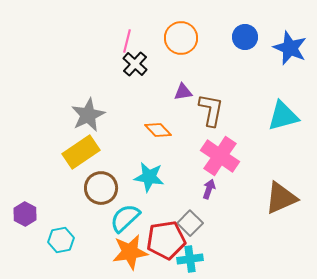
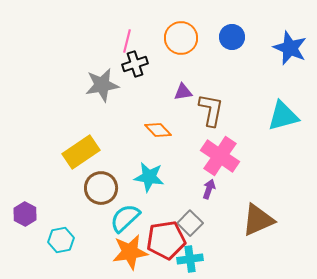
blue circle: moved 13 px left
black cross: rotated 30 degrees clockwise
gray star: moved 14 px right, 30 px up; rotated 16 degrees clockwise
brown triangle: moved 23 px left, 22 px down
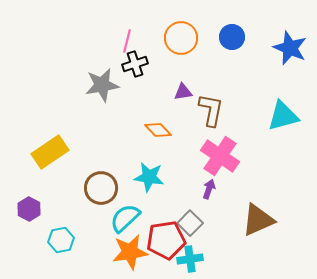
yellow rectangle: moved 31 px left
purple hexagon: moved 4 px right, 5 px up
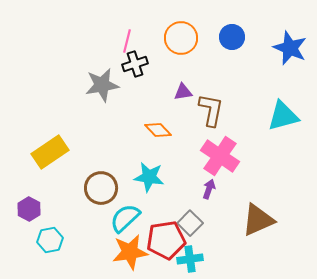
cyan hexagon: moved 11 px left
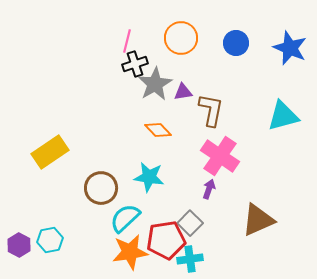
blue circle: moved 4 px right, 6 px down
gray star: moved 53 px right, 1 px up; rotated 20 degrees counterclockwise
purple hexagon: moved 10 px left, 36 px down
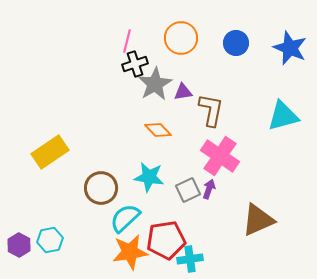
gray square: moved 2 px left, 33 px up; rotated 20 degrees clockwise
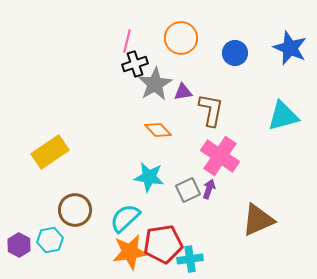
blue circle: moved 1 px left, 10 px down
brown circle: moved 26 px left, 22 px down
red pentagon: moved 3 px left, 4 px down
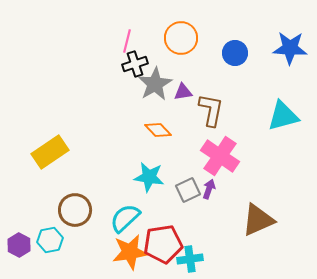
blue star: rotated 20 degrees counterclockwise
